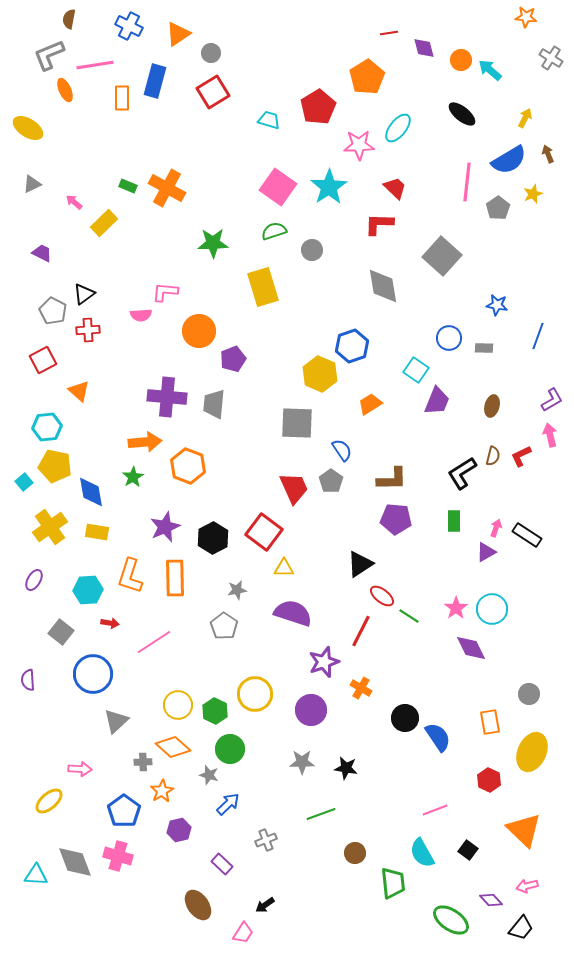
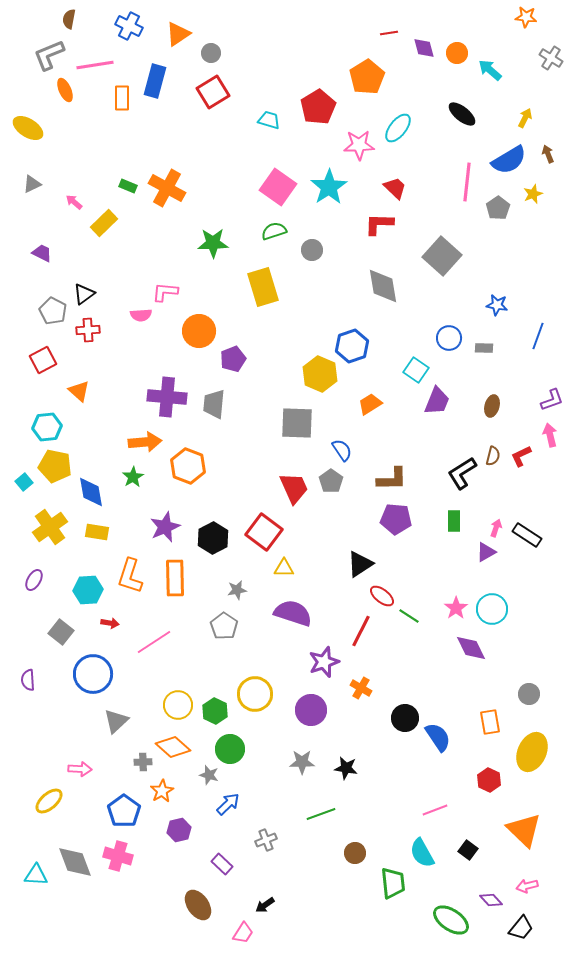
orange circle at (461, 60): moved 4 px left, 7 px up
purple L-shape at (552, 400): rotated 10 degrees clockwise
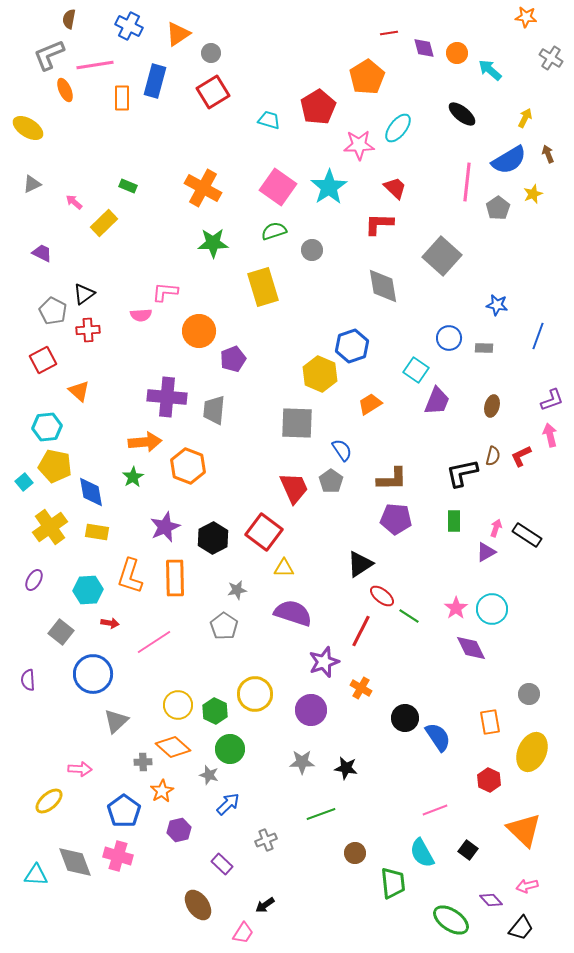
orange cross at (167, 188): moved 36 px right
gray trapezoid at (214, 404): moved 6 px down
black L-shape at (462, 473): rotated 20 degrees clockwise
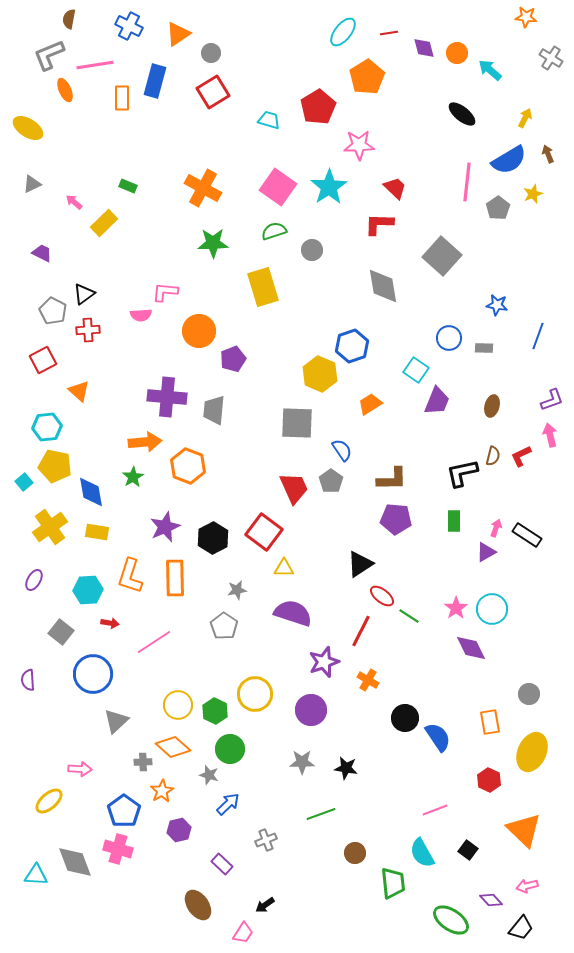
cyan ellipse at (398, 128): moved 55 px left, 96 px up
orange cross at (361, 688): moved 7 px right, 8 px up
pink cross at (118, 856): moved 7 px up
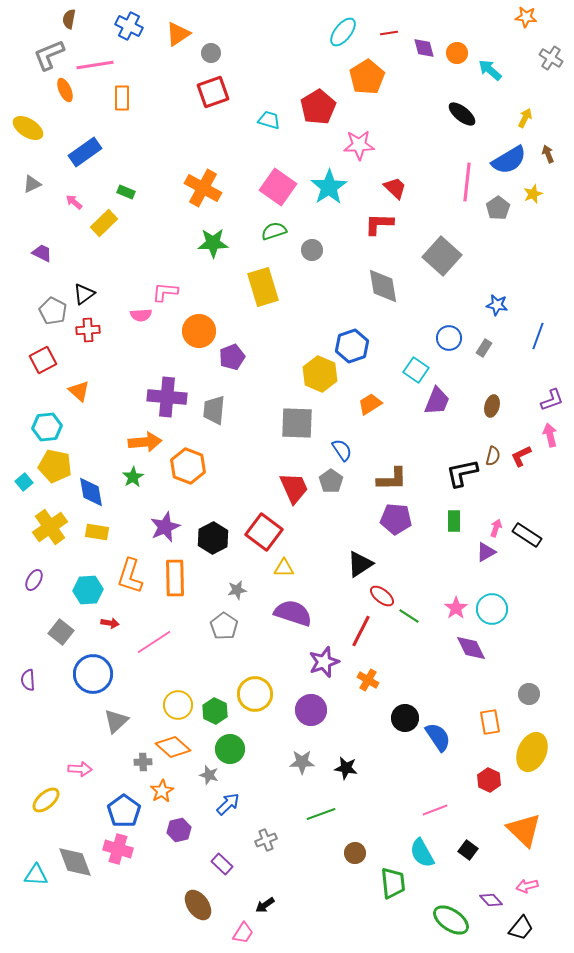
blue rectangle at (155, 81): moved 70 px left, 71 px down; rotated 40 degrees clockwise
red square at (213, 92): rotated 12 degrees clockwise
green rectangle at (128, 186): moved 2 px left, 6 px down
gray rectangle at (484, 348): rotated 60 degrees counterclockwise
purple pentagon at (233, 359): moved 1 px left, 2 px up
yellow ellipse at (49, 801): moved 3 px left, 1 px up
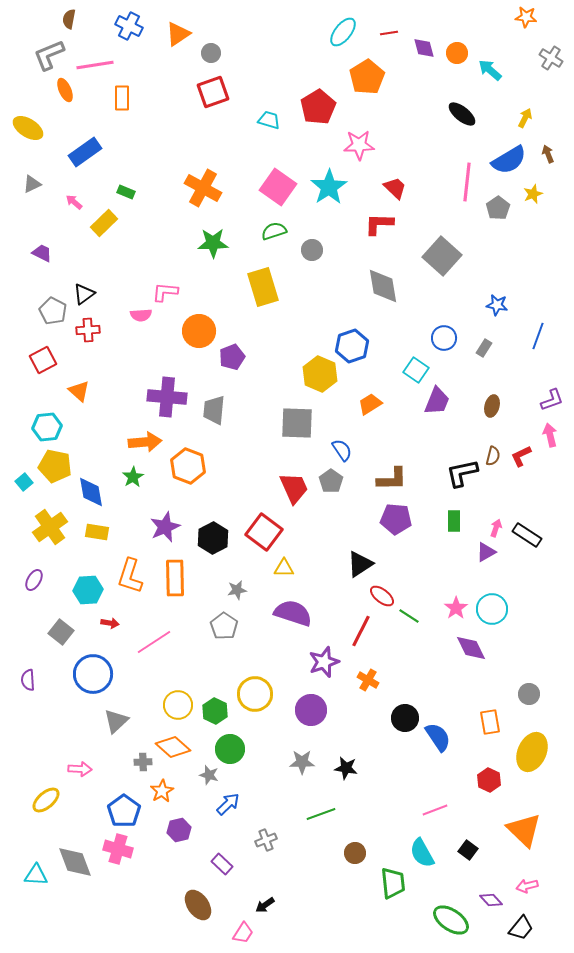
blue circle at (449, 338): moved 5 px left
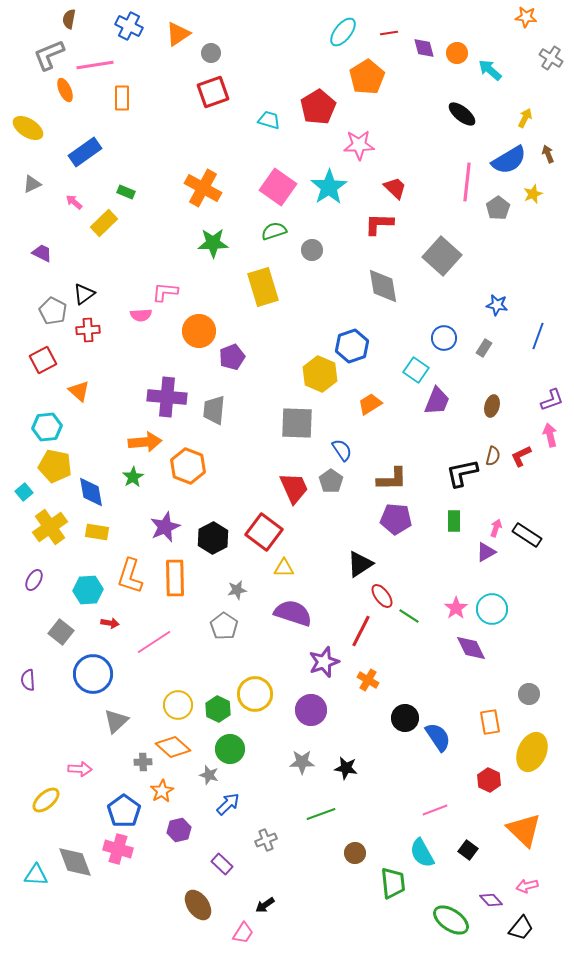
cyan square at (24, 482): moved 10 px down
red ellipse at (382, 596): rotated 15 degrees clockwise
green hexagon at (215, 711): moved 3 px right, 2 px up
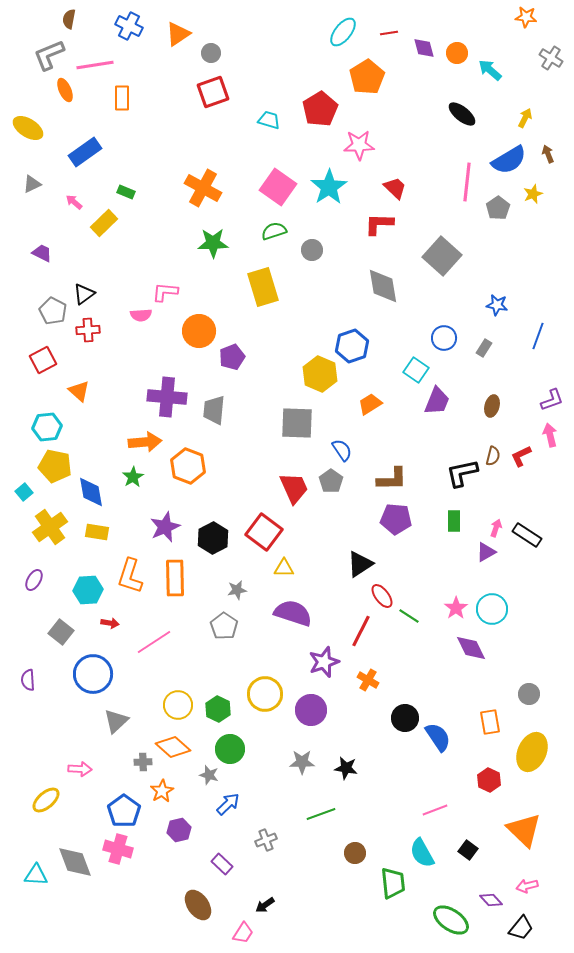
red pentagon at (318, 107): moved 2 px right, 2 px down
yellow circle at (255, 694): moved 10 px right
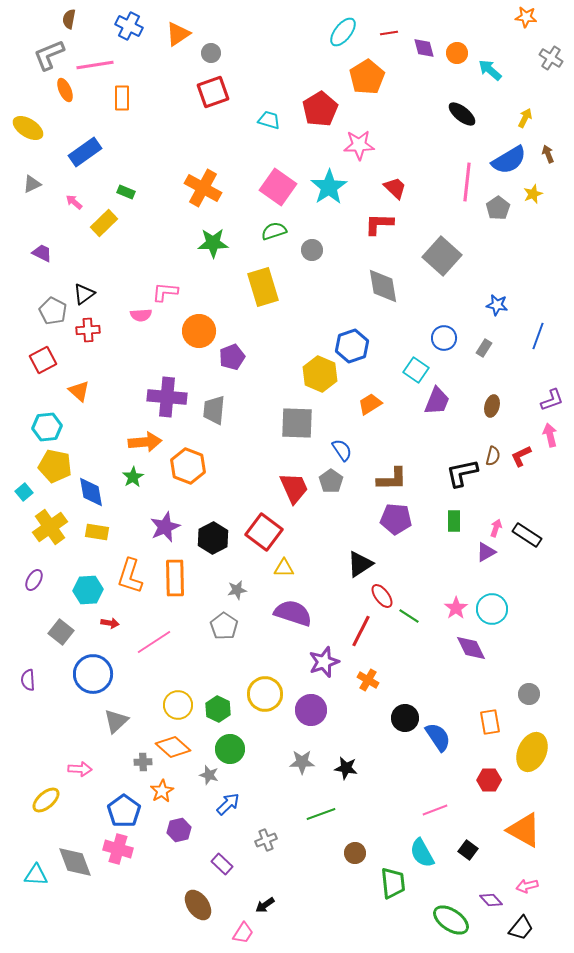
red hexagon at (489, 780): rotated 25 degrees counterclockwise
orange triangle at (524, 830): rotated 15 degrees counterclockwise
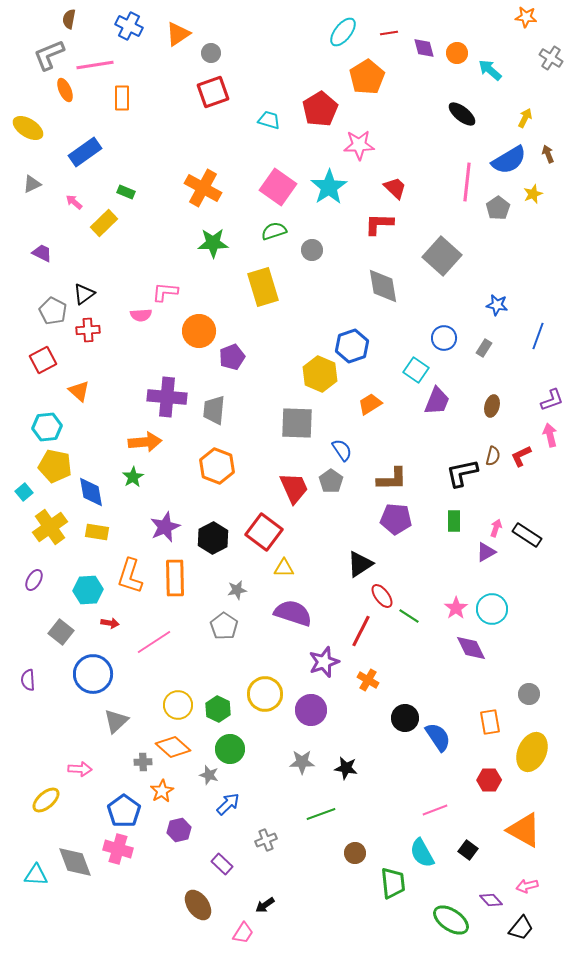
orange hexagon at (188, 466): moved 29 px right
